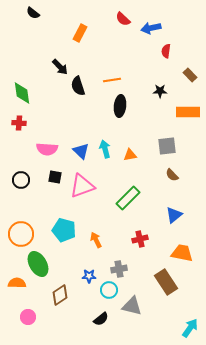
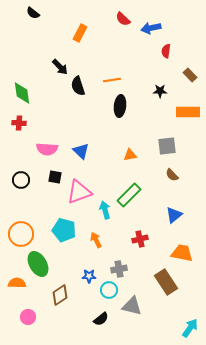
cyan arrow at (105, 149): moved 61 px down
pink triangle at (82, 186): moved 3 px left, 6 px down
green rectangle at (128, 198): moved 1 px right, 3 px up
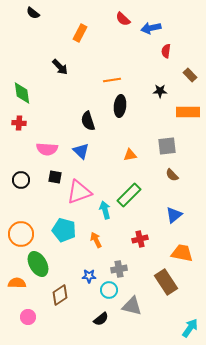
black semicircle at (78, 86): moved 10 px right, 35 px down
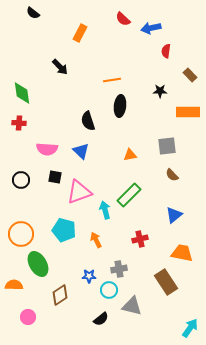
orange semicircle at (17, 283): moved 3 px left, 2 px down
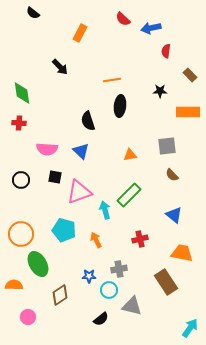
blue triangle at (174, 215): rotated 42 degrees counterclockwise
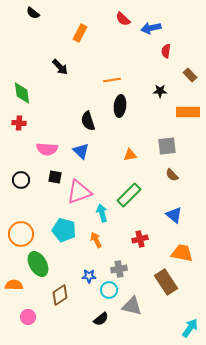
cyan arrow at (105, 210): moved 3 px left, 3 px down
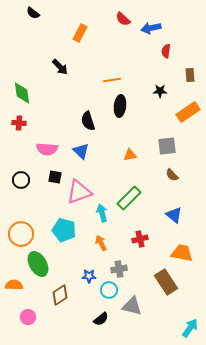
brown rectangle at (190, 75): rotated 40 degrees clockwise
orange rectangle at (188, 112): rotated 35 degrees counterclockwise
green rectangle at (129, 195): moved 3 px down
orange arrow at (96, 240): moved 5 px right, 3 px down
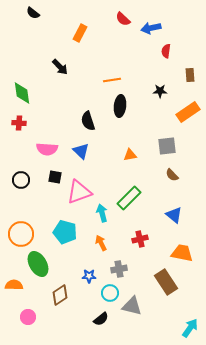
cyan pentagon at (64, 230): moved 1 px right, 2 px down
cyan circle at (109, 290): moved 1 px right, 3 px down
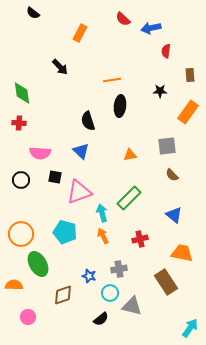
orange rectangle at (188, 112): rotated 20 degrees counterclockwise
pink semicircle at (47, 149): moved 7 px left, 4 px down
orange arrow at (101, 243): moved 2 px right, 7 px up
blue star at (89, 276): rotated 16 degrees clockwise
brown diamond at (60, 295): moved 3 px right; rotated 15 degrees clockwise
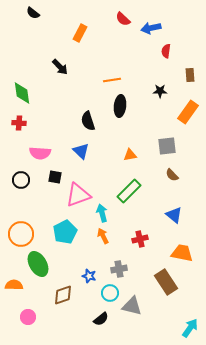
pink triangle at (79, 192): moved 1 px left, 3 px down
green rectangle at (129, 198): moved 7 px up
cyan pentagon at (65, 232): rotated 30 degrees clockwise
